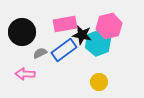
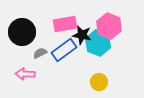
pink hexagon: rotated 25 degrees counterclockwise
cyan hexagon: rotated 20 degrees counterclockwise
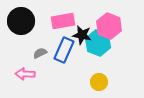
pink rectangle: moved 2 px left, 3 px up
black circle: moved 1 px left, 11 px up
blue rectangle: rotated 30 degrees counterclockwise
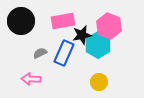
black star: rotated 24 degrees counterclockwise
cyan hexagon: moved 2 px down; rotated 10 degrees clockwise
blue rectangle: moved 3 px down
pink arrow: moved 6 px right, 5 px down
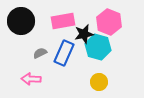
pink hexagon: moved 4 px up
black star: moved 2 px right, 1 px up
cyan hexagon: moved 2 px down; rotated 15 degrees counterclockwise
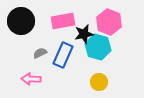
blue rectangle: moved 1 px left, 2 px down
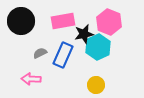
cyan hexagon: rotated 20 degrees clockwise
yellow circle: moved 3 px left, 3 px down
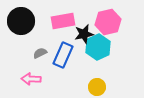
pink hexagon: moved 1 px left; rotated 25 degrees clockwise
yellow circle: moved 1 px right, 2 px down
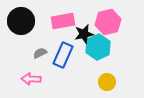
yellow circle: moved 10 px right, 5 px up
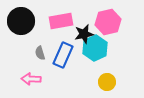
pink rectangle: moved 2 px left
cyan hexagon: moved 3 px left, 1 px down
gray semicircle: rotated 80 degrees counterclockwise
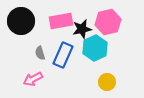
black star: moved 2 px left, 5 px up
pink arrow: moved 2 px right; rotated 30 degrees counterclockwise
